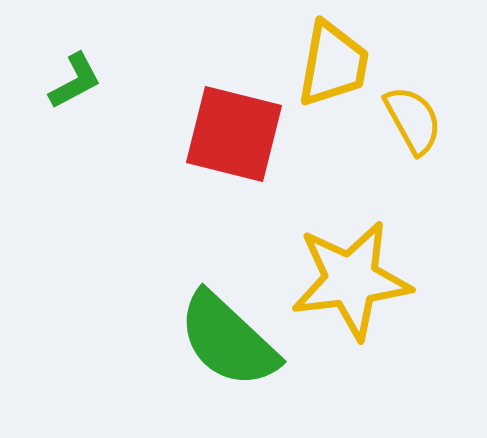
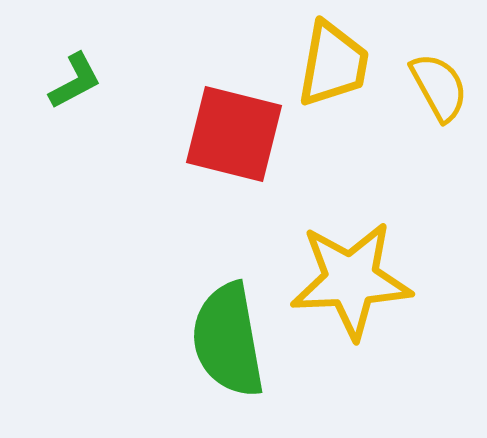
yellow semicircle: moved 26 px right, 33 px up
yellow star: rotated 4 degrees clockwise
green semicircle: rotated 37 degrees clockwise
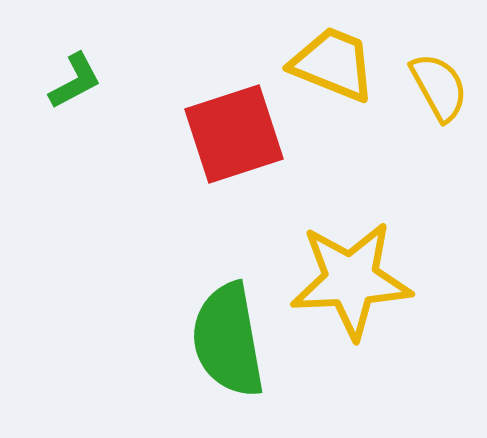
yellow trapezoid: rotated 78 degrees counterclockwise
red square: rotated 32 degrees counterclockwise
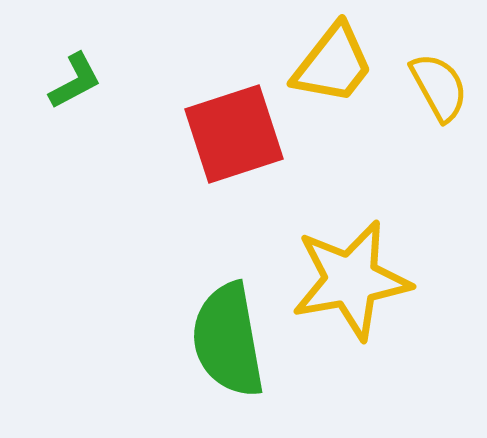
yellow trapezoid: rotated 106 degrees clockwise
yellow star: rotated 7 degrees counterclockwise
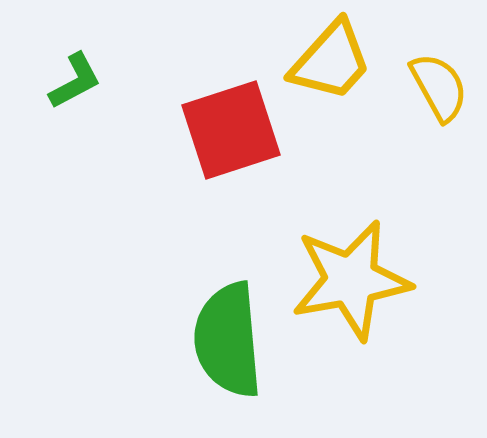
yellow trapezoid: moved 2 px left, 3 px up; rotated 4 degrees clockwise
red square: moved 3 px left, 4 px up
green semicircle: rotated 5 degrees clockwise
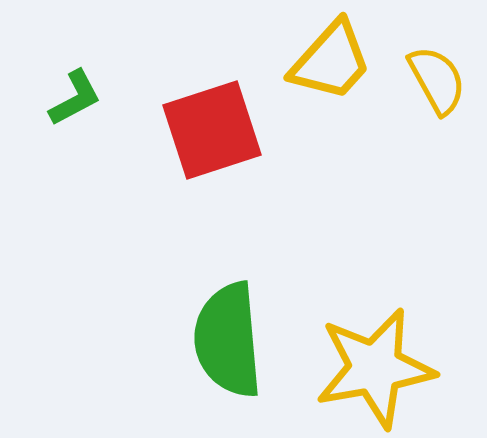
green L-shape: moved 17 px down
yellow semicircle: moved 2 px left, 7 px up
red square: moved 19 px left
yellow star: moved 24 px right, 88 px down
